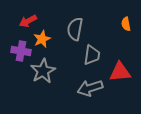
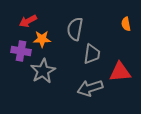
orange star: rotated 24 degrees clockwise
gray trapezoid: moved 1 px up
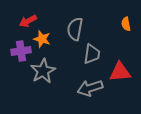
orange star: rotated 18 degrees clockwise
purple cross: rotated 18 degrees counterclockwise
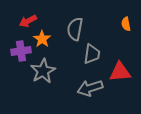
orange star: rotated 18 degrees clockwise
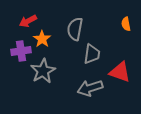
red triangle: rotated 25 degrees clockwise
